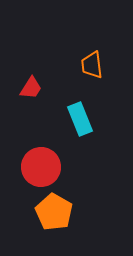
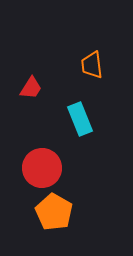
red circle: moved 1 px right, 1 px down
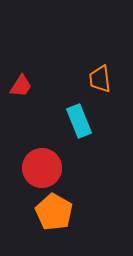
orange trapezoid: moved 8 px right, 14 px down
red trapezoid: moved 10 px left, 2 px up
cyan rectangle: moved 1 px left, 2 px down
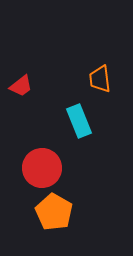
red trapezoid: rotated 20 degrees clockwise
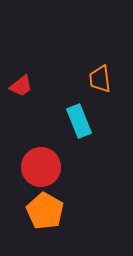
red circle: moved 1 px left, 1 px up
orange pentagon: moved 9 px left, 1 px up
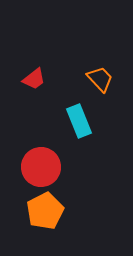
orange trapezoid: rotated 144 degrees clockwise
red trapezoid: moved 13 px right, 7 px up
orange pentagon: rotated 15 degrees clockwise
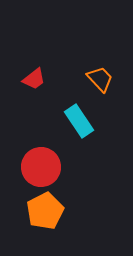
cyan rectangle: rotated 12 degrees counterclockwise
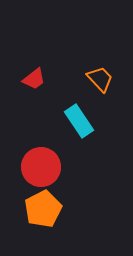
orange pentagon: moved 2 px left, 2 px up
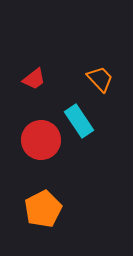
red circle: moved 27 px up
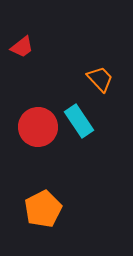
red trapezoid: moved 12 px left, 32 px up
red circle: moved 3 px left, 13 px up
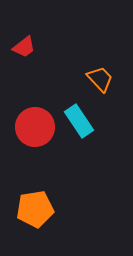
red trapezoid: moved 2 px right
red circle: moved 3 px left
orange pentagon: moved 8 px left; rotated 18 degrees clockwise
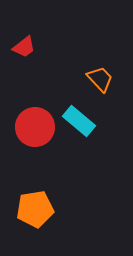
cyan rectangle: rotated 16 degrees counterclockwise
